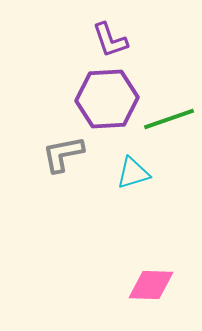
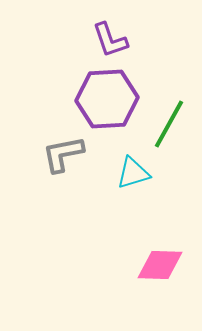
green line: moved 5 px down; rotated 42 degrees counterclockwise
pink diamond: moved 9 px right, 20 px up
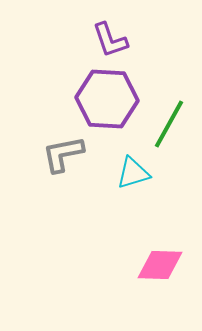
purple hexagon: rotated 6 degrees clockwise
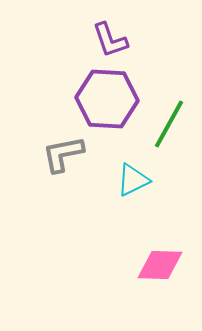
cyan triangle: moved 7 px down; rotated 9 degrees counterclockwise
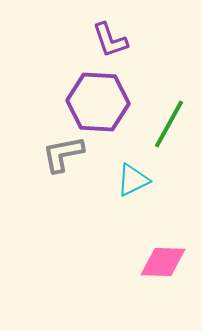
purple hexagon: moved 9 px left, 3 px down
pink diamond: moved 3 px right, 3 px up
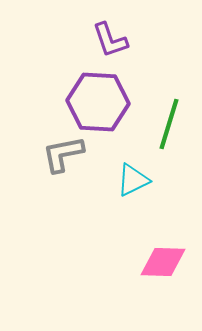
green line: rotated 12 degrees counterclockwise
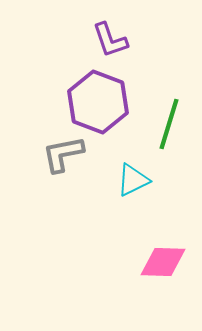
purple hexagon: rotated 18 degrees clockwise
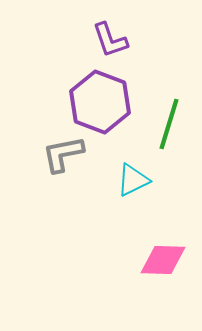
purple hexagon: moved 2 px right
pink diamond: moved 2 px up
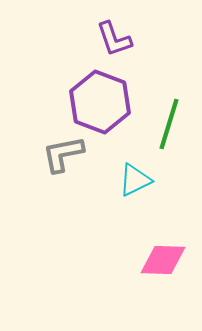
purple L-shape: moved 4 px right, 1 px up
cyan triangle: moved 2 px right
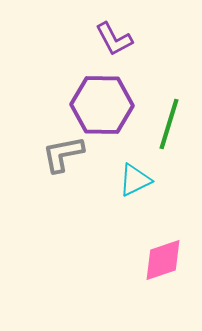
purple L-shape: rotated 9 degrees counterclockwise
purple hexagon: moved 2 px right, 3 px down; rotated 20 degrees counterclockwise
pink diamond: rotated 21 degrees counterclockwise
